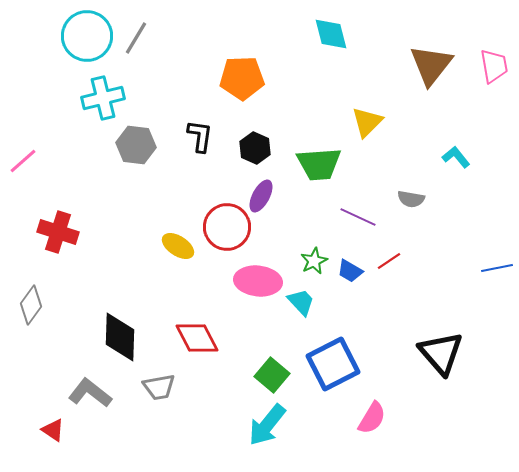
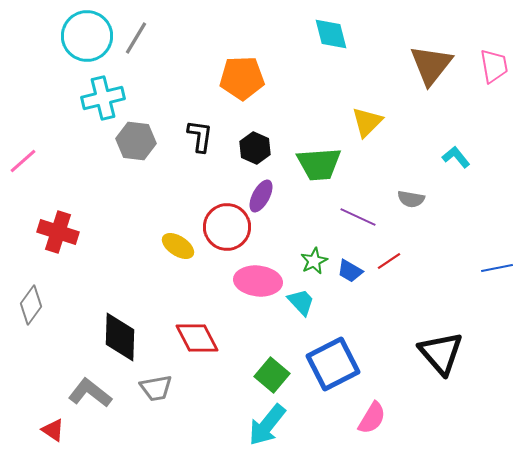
gray hexagon: moved 4 px up
gray trapezoid: moved 3 px left, 1 px down
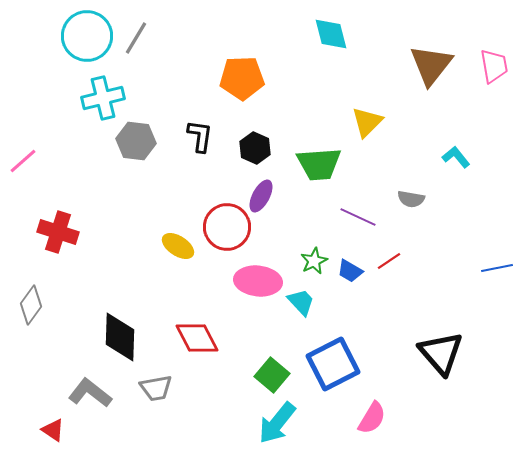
cyan arrow: moved 10 px right, 2 px up
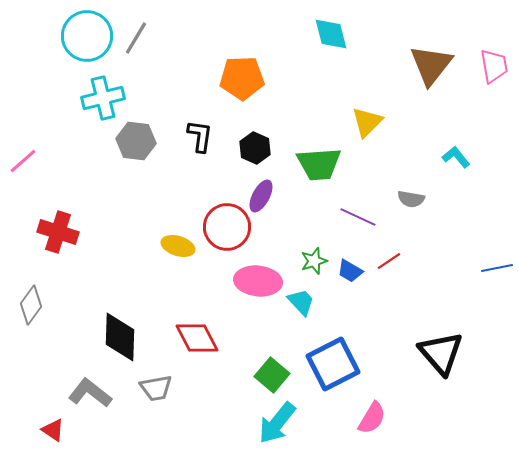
yellow ellipse: rotated 16 degrees counterclockwise
green star: rotated 8 degrees clockwise
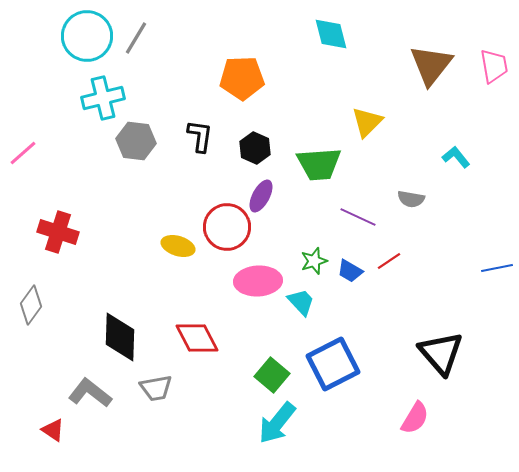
pink line: moved 8 px up
pink ellipse: rotated 9 degrees counterclockwise
pink semicircle: moved 43 px right
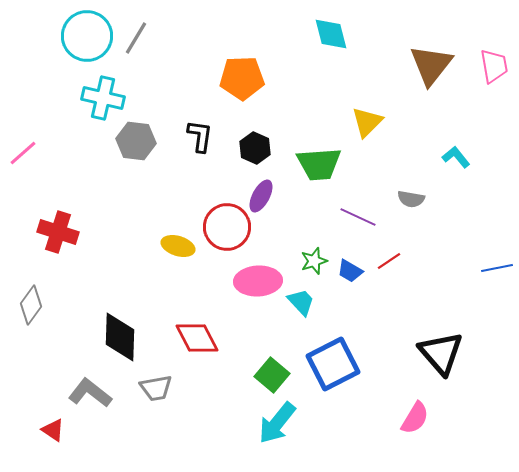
cyan cross: rotated 27 degrees clockwise
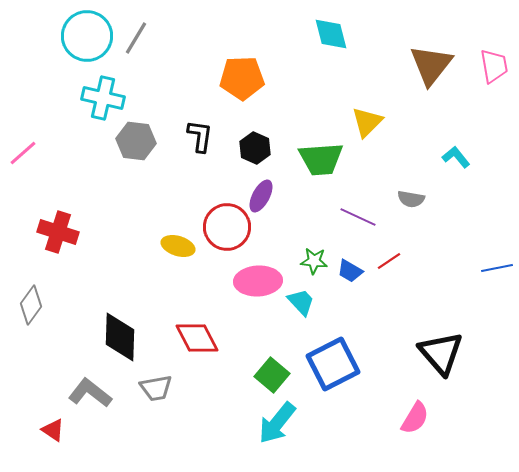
green trapezoid: moved 2 px right, 5 px up
green star: rotated 24 degrees clockwise
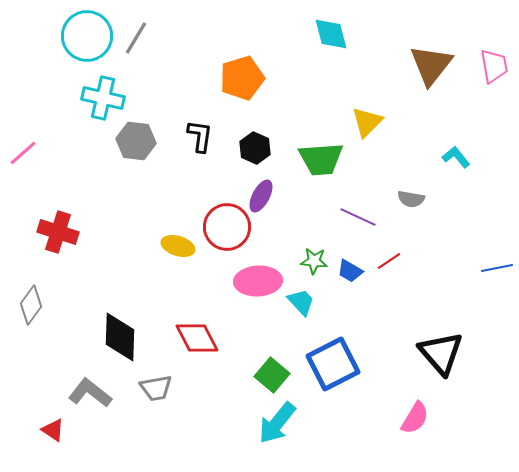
orange pentagon: rotated 15 degrees counterclockwise
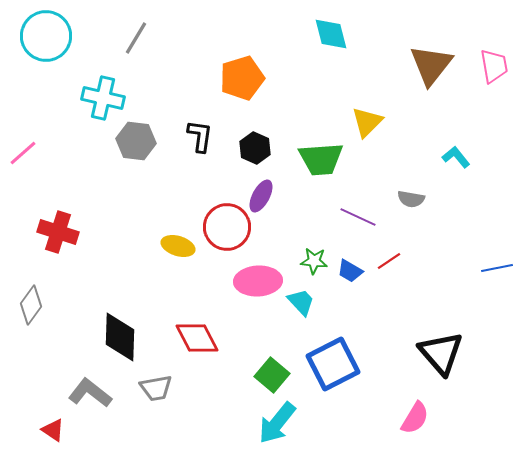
cyan circle: moved 41 px left
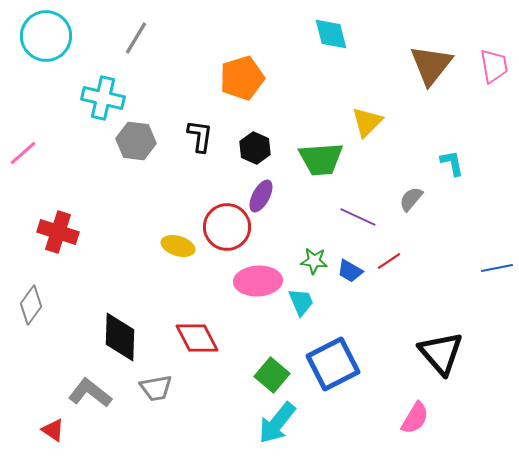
cyan L-shape: moved 4 px left, 6 px down; rotated 28 degrees clockwise
gray semicircle: rotated 120 degrees clockwise
cyan trapezoid: rotated 20 degrees clockwise
